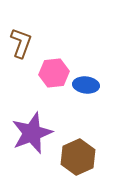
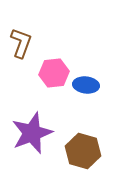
brown hexagon: moved 5 px right, 6 px up; rotated 20 degrees counterclockwise
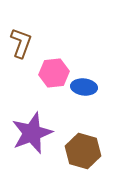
blue ellipse: moved 2 px left, 2 px down
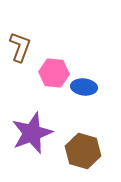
brown L-shape: moved 1 px left, 4 px down
pink hexagon: rotated 12 degrees clockwise
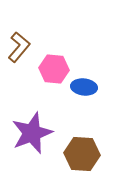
brown L-shape: moved 1 px left; rotated 20 degrees clockwise
pink hexagon: moved 4 px up
brown hexagon: moved 1 px left, 3 px down; rotated 12 degrees counterclockwise
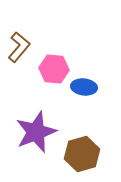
purple star: moved 4 px right, 1 px up
brown hexagon: rotated 20 degrees counterclockwise
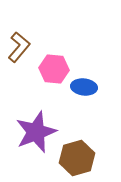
brown hexagon: moved 5 px left, 4 px down
